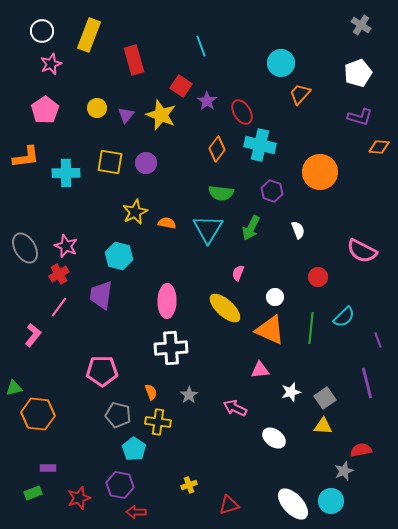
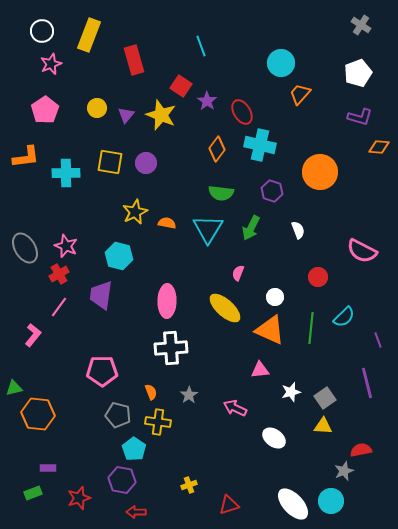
purple hexagon at (120, 485): moved 2 px right, 5 px up
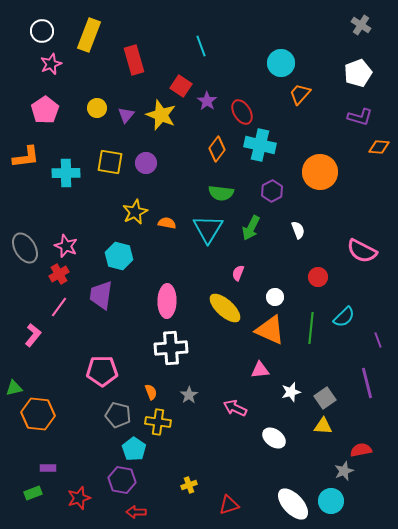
purple hexagon at (272, 191): rotated 15 degrees clockwise
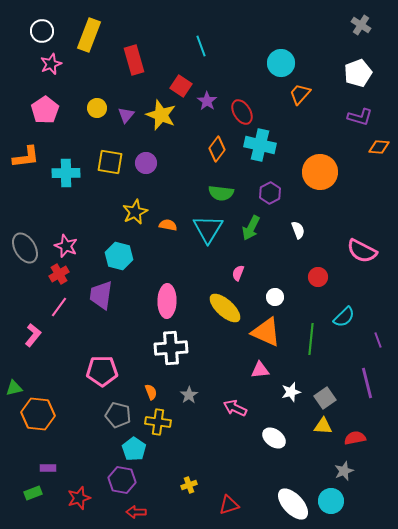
purple hexagon at (272, 191): moved 2 px left, 2 px down
orange semicircle at (167, 223): moved 1 px right, 2 px down
green line at (311, 328): moved 11 px down
orange triangle at (270, 330): moved 4 px left, 2 px down
red semicircle at (361, 450): moved 6 px left, 12 px up
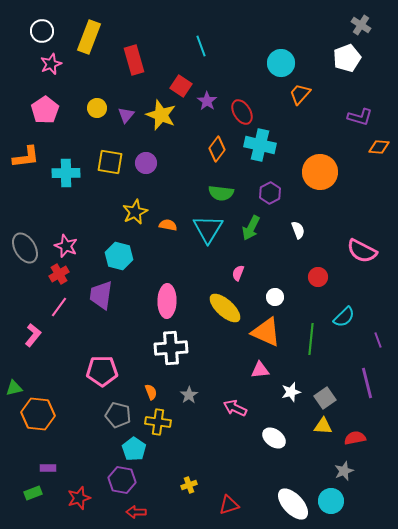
yellow rectangle at (89, 35): moved 2 px down
white pentagon at (358, 73): moved 11 px left, 15 px up
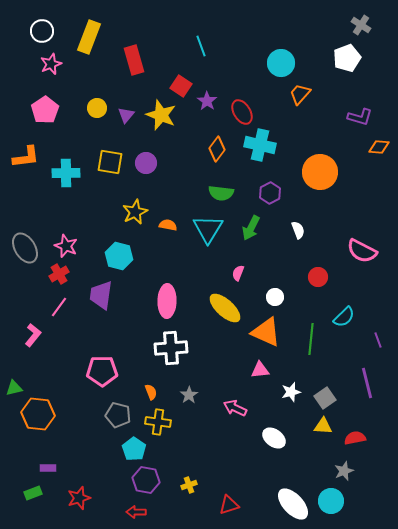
purple hexagon at (122, 480): moved 24 px right
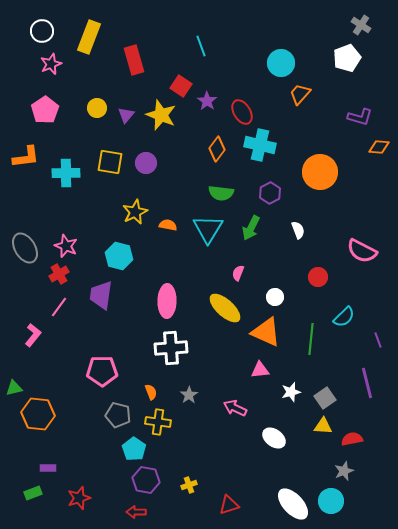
red semicircle at (355, 438): moved 3 px left, 1 px down
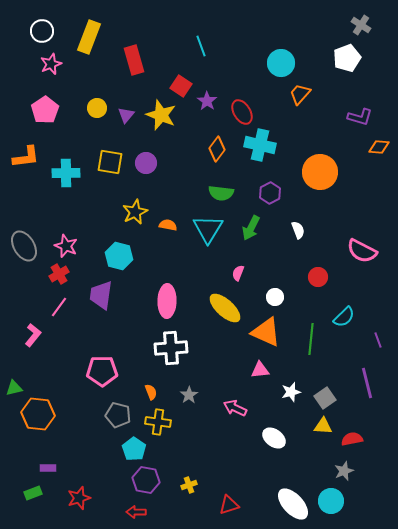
gray ellipse at (25, 248): moved 1 px left, 2 px up
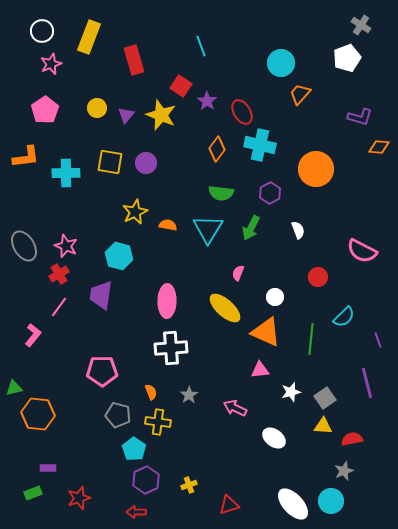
orange circle at (320, 172): moved 4 px left, 3 px up
purple hexagon at (146, 480): rotated 24 degrees clockwise
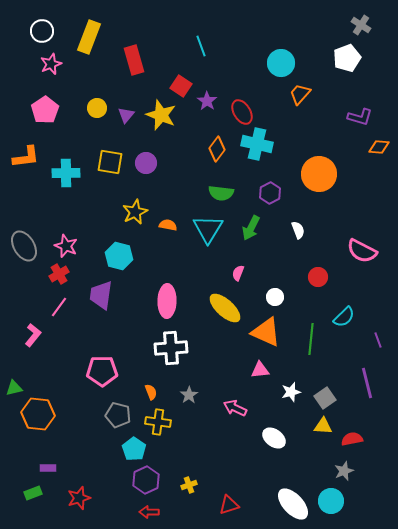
cyan cross at (260, 145): moved 3 px left, 1 px up
orange circle at (316, 169): moved 3 px right, 5 px down
red arrow at (136, 512): moved 13 px right
